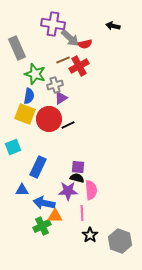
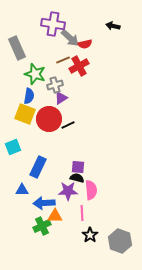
blue arrow: rotated 15 degrees counterclockwise
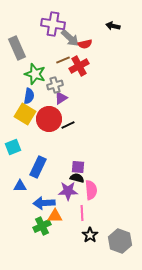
yellow square: rotated 10 degrees clockwise
blue triangle: moved 2 px left, 4 px up
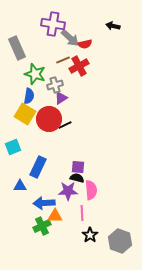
black line: moved 3 px left
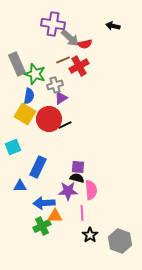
gray rectangle: moved 16 px down
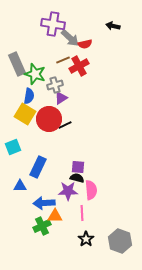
black star: moved 4 px left, 4 px down
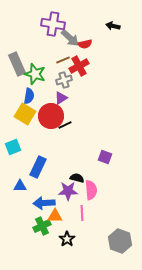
gray cross: moved 9 px right, 5 px up
red circle: moved 2 px right, 3 px up
purple square: moved 27 px right, 10 px up; rotated 16 degrees clockwise
black star: moved 19 px left
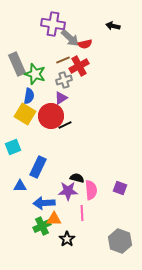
purple square: moved 15 px right, 31 px down
orange triangle: moved 1 px left, 3 px down
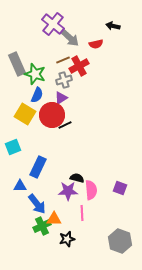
purple cross: rotated 30 degrees clockwise
red semicircle: moved 11 px right
blue semicircle: moved 8 px right, 1 px up; rotated 14 degrees clockwise
red circle: moved 1 px right, 1 px up
blue arrow: moved 7 px left, 1 px down; rotated 125 degrees counterclockwise
black star: rotated 21 degrees clockwise
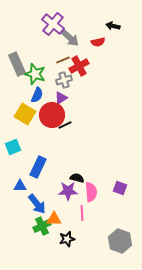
red semicircle: moved 2 px right, 2 px up
pink semicircle: moved 2 px down
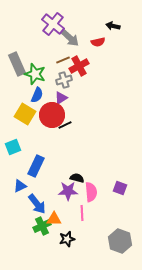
blue rectangle: moved 2 px left, 1 px up
blue triangle: rotated 24 degrees counterclockwise
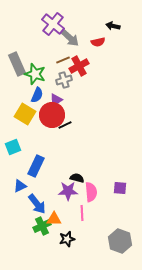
purple triangle: moved 5 px left, 2 px down
purple square: rotated 16 degrees counterclockwise
